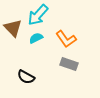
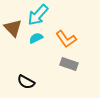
black semicircle: moved 5 px down
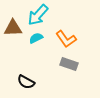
brown triangle: rotated 48 degrees counterclockwise
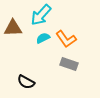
cyan arrow: moved 3 px right
cyan semicircle: moved 7 px right
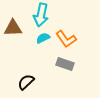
cyan arrow: rotated 30 degrees counterclockwise
gray rectangle: moved 4 px left
black semicircle: rotated 108 degrees clockwise
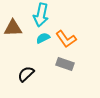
black semicircle: moved 8 px up
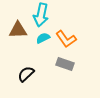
brown triangle: moved 5 px right, 2 px down
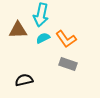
gray rectangle: moved 3 px right
black semicircle: moved 2 px left, 6 px down; rotated 30 degrees clockwise
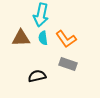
brown triangle: moved 3 px right, 8 px down
cyan semicircle: rotated 72 degrees counterclockwise
black semicircle: moved 13 px right, 4 px up
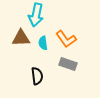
cyan arrow: moved 5 px left
cyan semicircle: moved 5 px down
black semicircle: rotated 96 degrees clockwise
